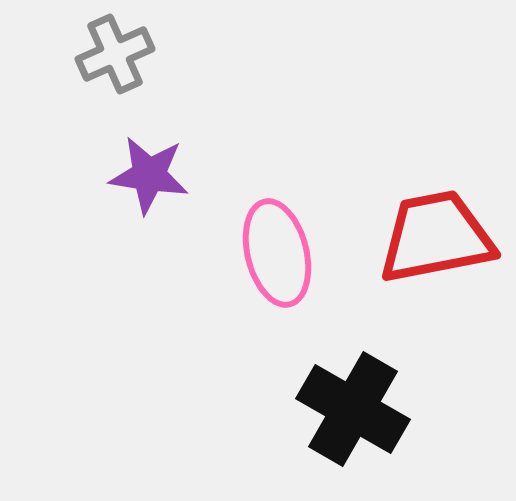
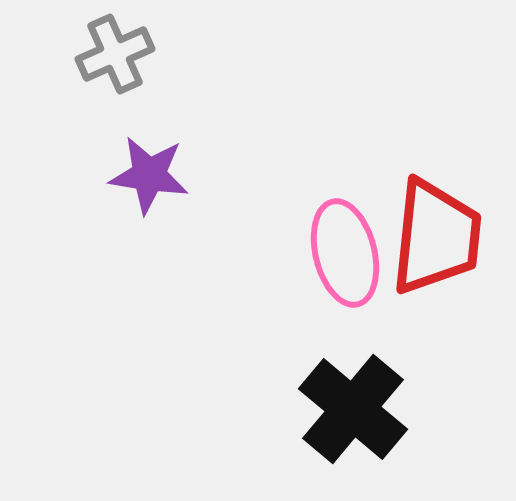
red trapezoid: rotated 107 degrees clockwise
pink ellipse: moved 68 px right
black cross: rotated 10 degrees clockwise
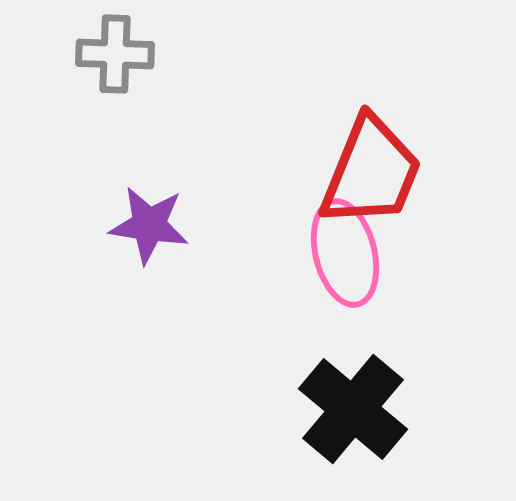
gray cross: rotated 26 degrees clockwise
purple star: moved 50 px down
red trapezoid: moved 65 px left, 65 px up; rotated 16 degrees clockwise
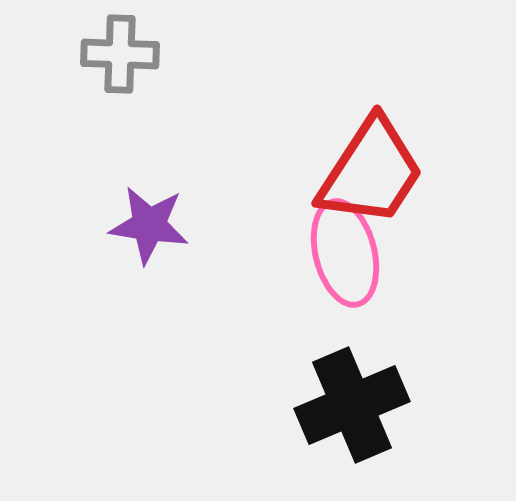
gray cross: moved 5 px right
red trapezoid: rotated 11 degrees clockwise
black cross: moved 1 px left, 4 px up; rotated 27 degrees clockwise
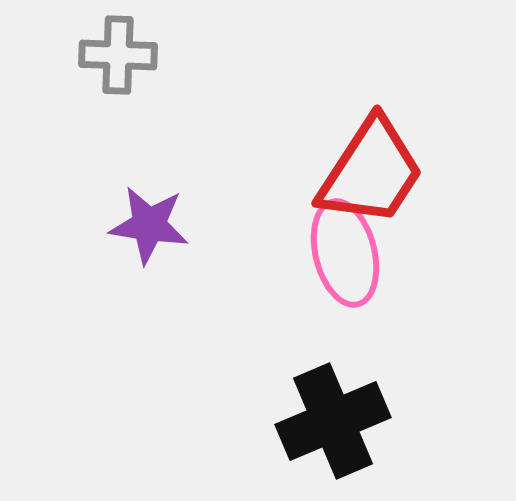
gray cross: moved 2 px left, 1 px down
black cross: moved 19 px left, 16 px down
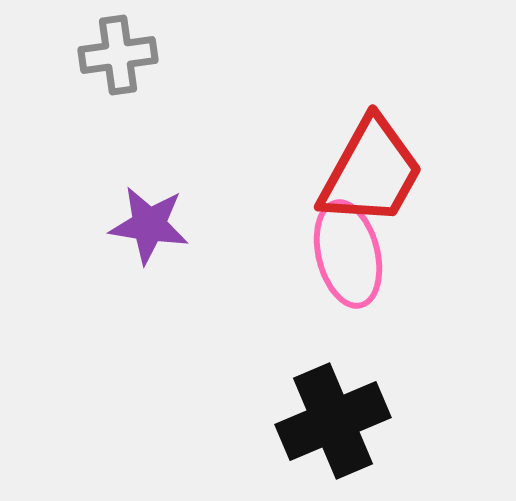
gray cross: rotated 10 degrees counterclockwise
red trapezoid: rotated 4 degrees counterclockwise
pink ellipse: moved 3 px right, 1 px down
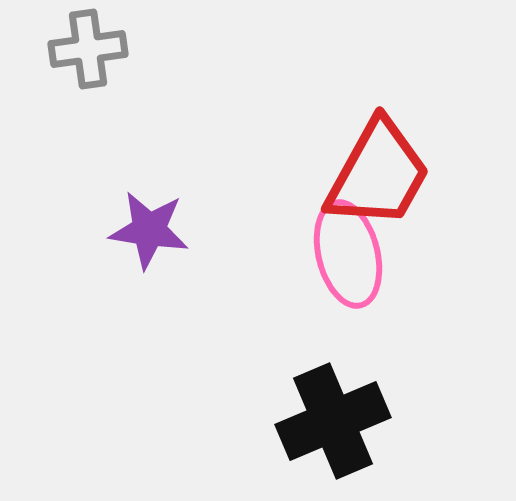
gray cross: moved 30 px left, 6 px up
red trapezoid: moved 7 px right, 2 px down
purple star: moved 5 px down
